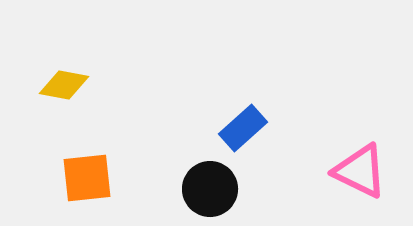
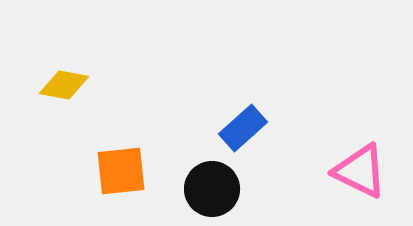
orange square: moved 34 px right, 7 px up
black circle: moved 2 px right
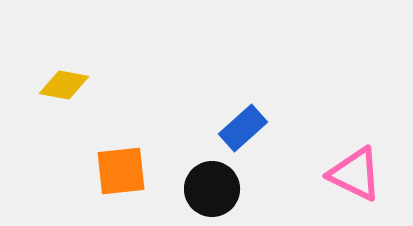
pink triangle: moved 5 px left, 3 px down
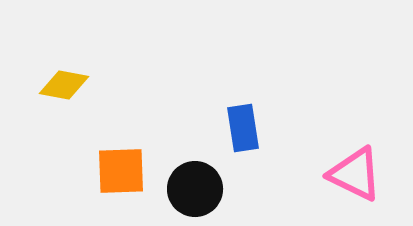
blue rectangle: rotated 57 degrees counterclockwise
orange square: rotated 4 degrees clockwise
black circle: moved 17 px left
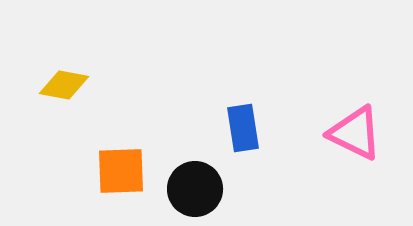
pink triangle: moved 41 px up
